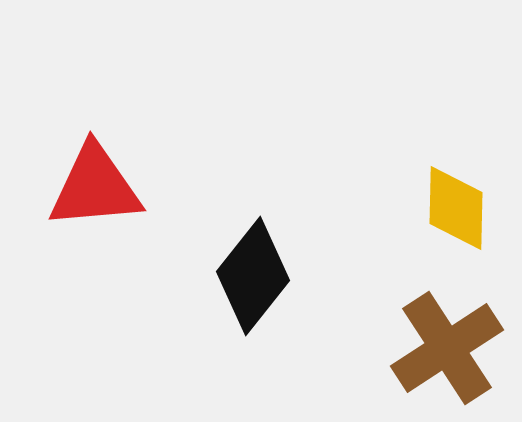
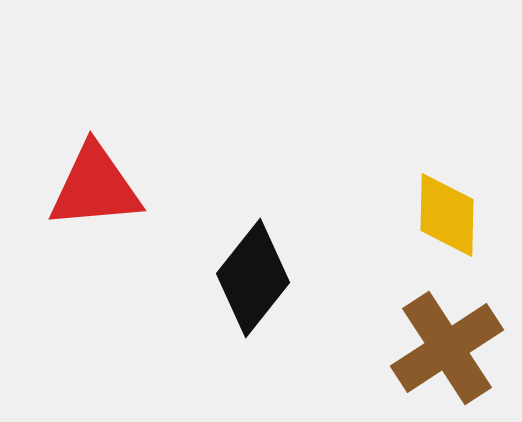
yellow diamond: moved 9 px left, 7 px down
black diamond: moved 2 px down
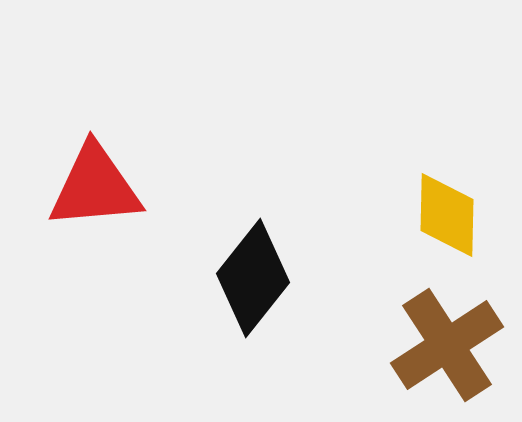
brown cross: moved 3 px up
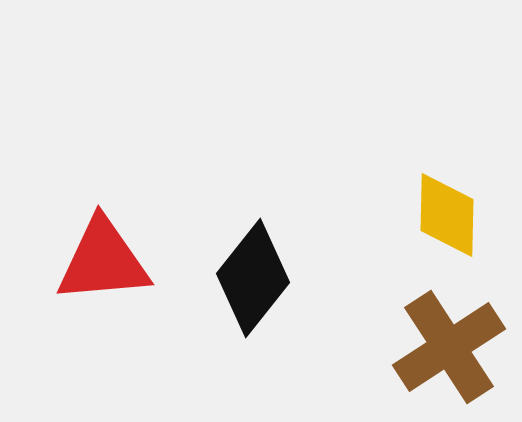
red triangle: moved 8 px right, 74 px down
brown cross: moved 2 px right, 2 px down
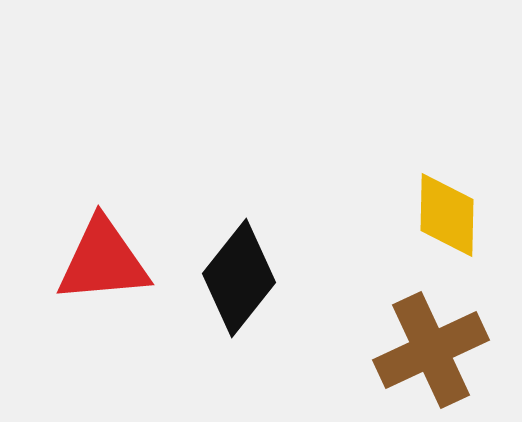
black diamond: moved 14 px left
brown cross: moved 18 px left, 3 px down; rotated 8 degrees clockwise
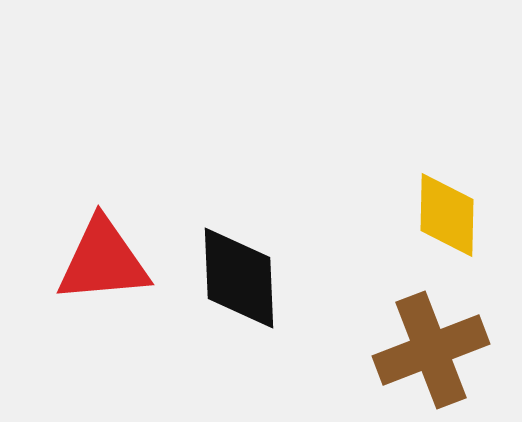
black diamond: rotated 41 degrees counterclockwise
brown cross: rotated 4 degrees clockwise
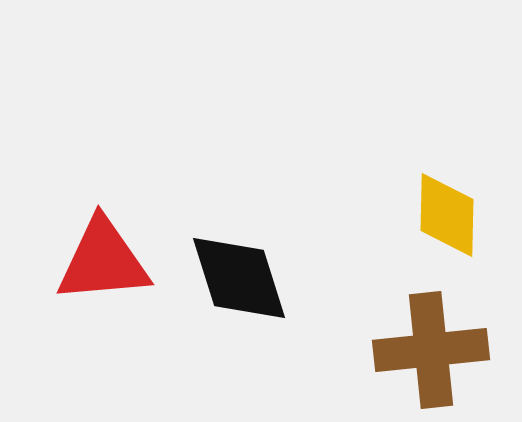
black diamond: rotated 15 degrees counterclockwise
brown cross: rotated 15 degrees clockwise
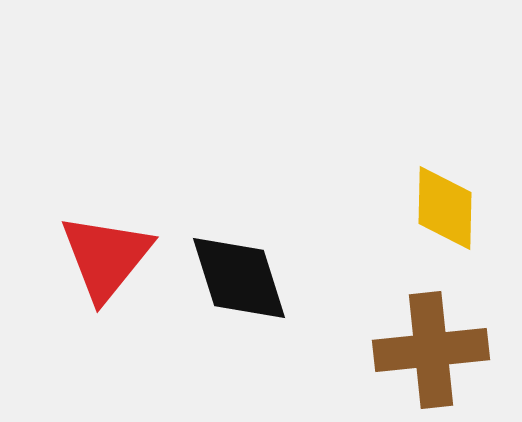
yellow diamond: moved 2 px left, 7 px up
red triangle: moved 3 px right, 4 px up; rotated 46 degrees counterclockwise
